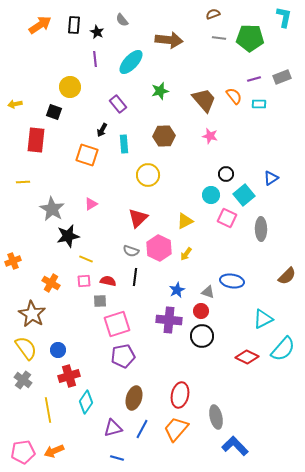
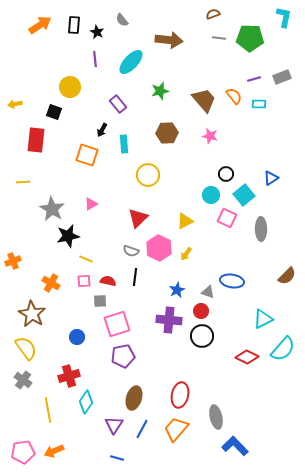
brown hexagon at (164, 136): moved 3 px right, 3 px up
blue circle at (58, 350): moved 19 px right, 13 px up
purple triangle at (113, 428): moved 1 px right, 3 px up; rotated 42 degrees counterclockwise
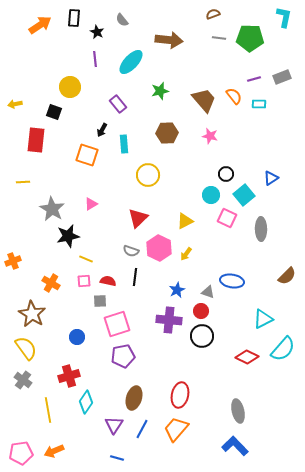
black rectangle at (74, 25): moved 7 px up
gray ellipse at (216, 417): moved 22 px right, 6 px up
pink pentagon at (23, 452): moved 2 px left, 1 px down
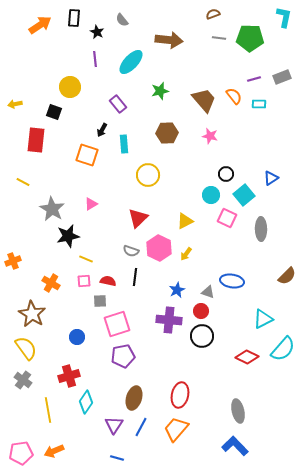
yellow line at (23, 182): rotated 32 degrees clockwise
blue line at (142, 429): moved 1 px left, 2 px up
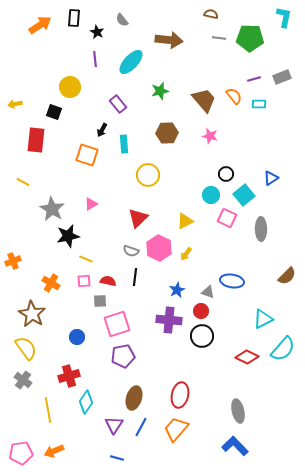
brown semicircle at (213, 14): moved 2 px left; rotated 32 degrees clockwise
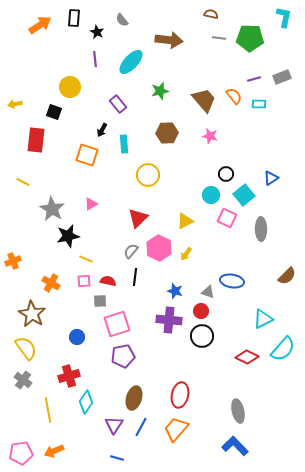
gray semicircle at (131, 251): rotated 112 degrees clockwise
blue star at (177, 290): moved 2 px left, 1 px down; rotated 28 degrees counterclockwise
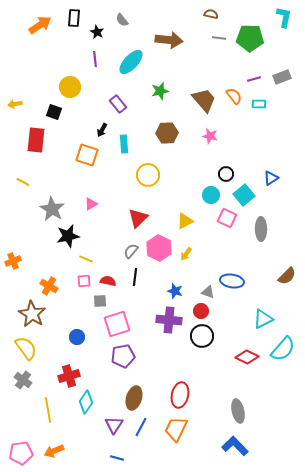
orange cross at (51, 283): moved 2 px left, 3 px down
orange trapezoid at (176, 429): rotated 16 degrees counterclockwise
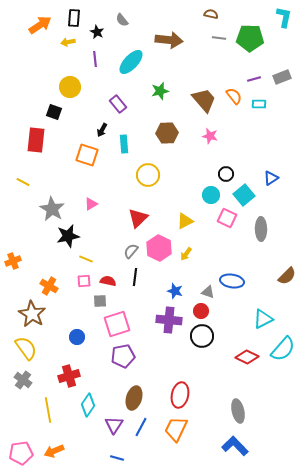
yellow arrow at (15, 104): moved 53 px right, 62 px up
cyan diamond at (86, 402): moved 2 px right, 3 px down
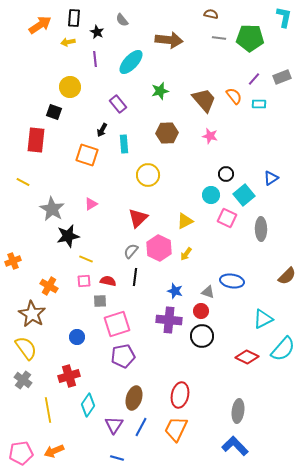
purple line at (254, 79): rotated 32 degrees counterclockwise
gray ellipse at (238, 411): rotated 20 degrees clockwise
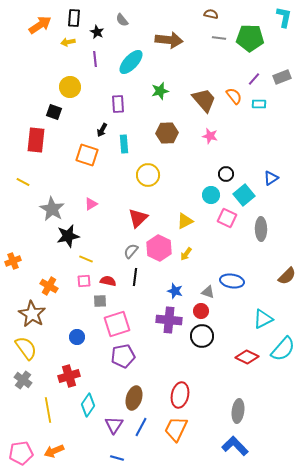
purple rectangle at (118, 104): rotated 36 degrees clockwise
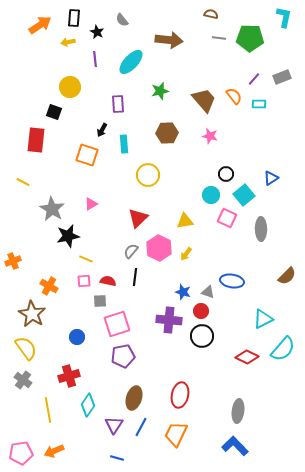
yellow triangle at (185, 221): rotated 18 degrees clockwise
blue star at (175, 291): moved 8 px right, 1 px down
orange trapezoid at (176, 429): moved 5 px down
